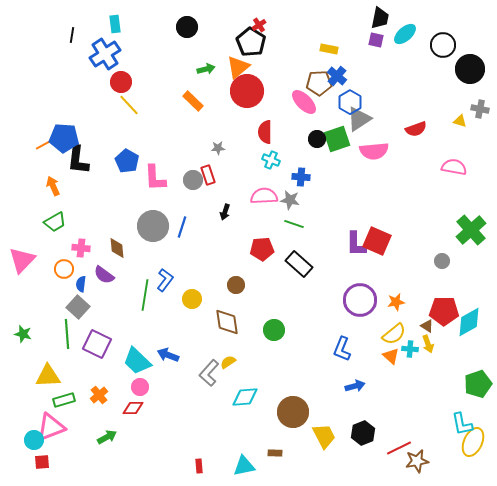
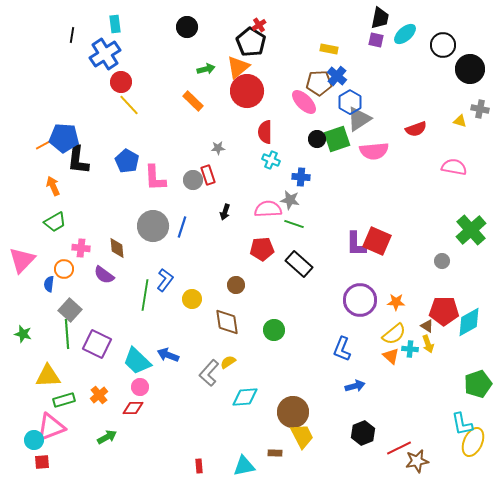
pink semicircle at (264, 196): moved 4 px right, 13 px down
blue semicircle at (81, 284): moved 32 px left
orange star at (396, 302): rotated 12 degrees clockwise
gray square at (78, 307): moved 8 px left, 3 px down
yellow trapezoid at (324, 436): moved 22 px left
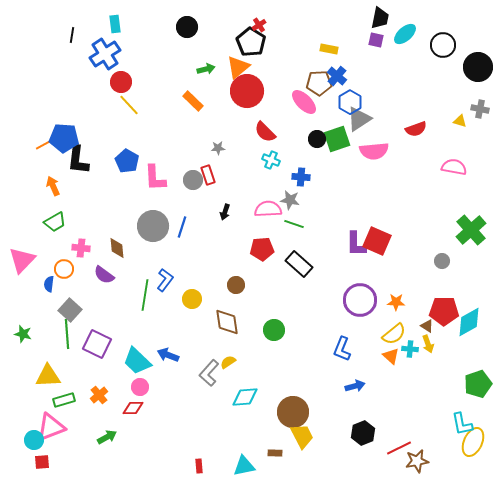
black circle at (470, 69): moved 8 px right, 2 px up
red semicircle at (265, 132): rotated 45 degrees counterclockwise
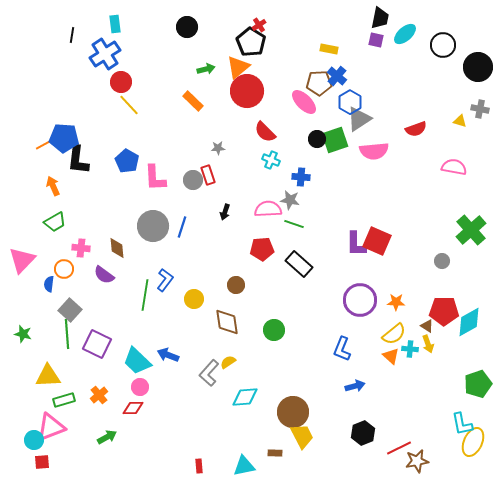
green square at (337, 139): moved 2 px left, 1 px down
yellow circle at (192, 299): moved 2 px right
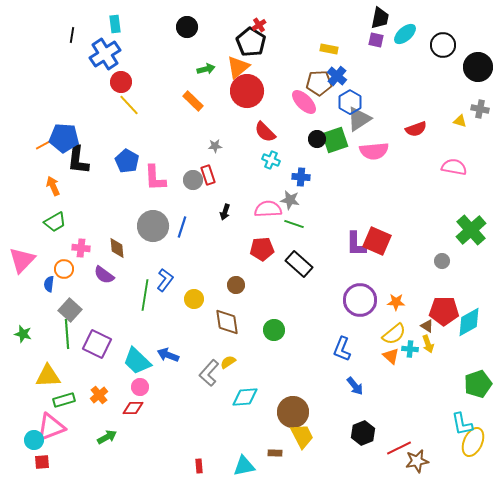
gray star at (218, 148): moved 3 px left, 2 px up
blue arrow at (355, 386): rotated 66 degrees clockwise
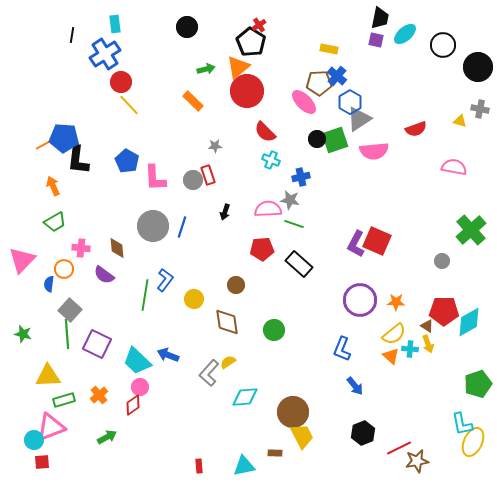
blue cross at (301, 177): rotated 18 degrees counterclockwise
purple L-shape at (356, 244): rotated 28 degrees clockwise
red diamond at (133, 408): moved 3 px up; rotated 35 degrees counterclockwise
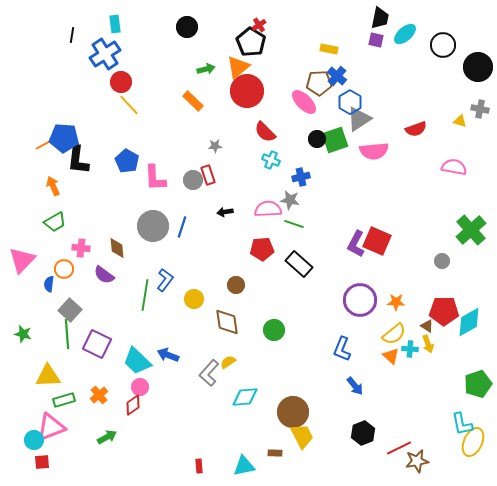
black arrow at (225, 212): rotated 63 degrees clockwise
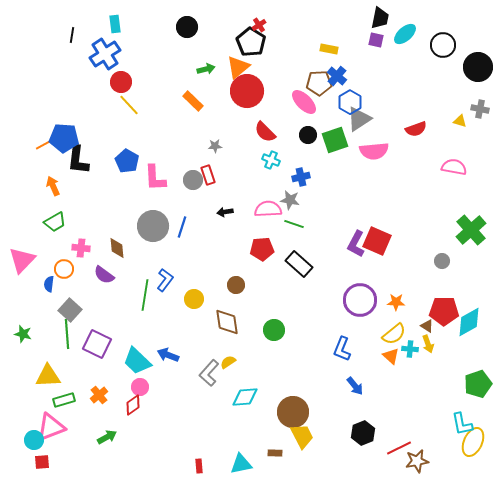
black circle at (317, 139): moved 9 px left, 4 px up
cyan triangle at (244, 466): moved 3 px left, 2 px up
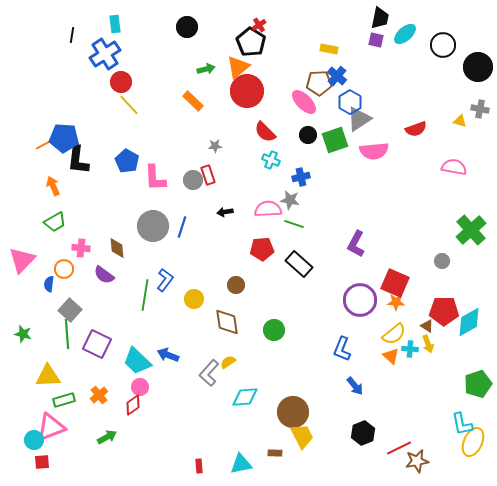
red square at (377, 241): moved 18 px right, 42 px down
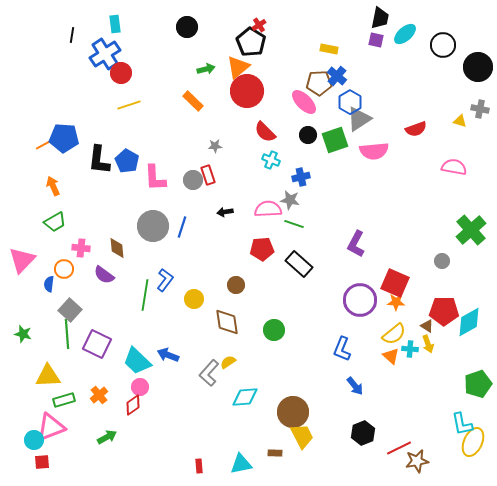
red circle at (121, 82): moved 9 px up
yellow line at (129, 105): rotated 65 degrees counterclockwise
black L-shape at (78, 160): moved 21 px right
